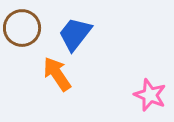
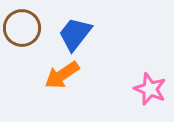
orange arrow: moved 5 px right, 1 px down; rotated 90 degrees counterclockwise
pink star: moved 6 px up
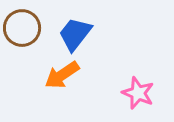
pink star: moved 12 px left, 4 px down
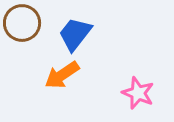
brown circle: moved 5 px up
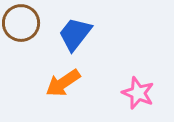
brown circle: moved 1 px left
orange arrow: moved 1 px right, 8 px down
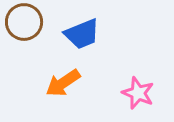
brown circle: moved 3 px right, 1 px up
blue trapezoid: moved 7 px right; rotated 150 degrees counterclockwise
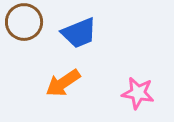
blue trapezoid: moved 3 px left, 1 px up
pink star: rotated 12 degrees counterclockwise
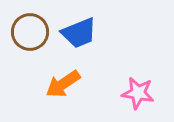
brown circle: moved 6 px right, 10 px down
orange arrow: moved 1 px down
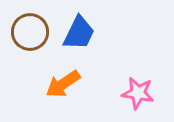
blue trapezoid: rotated 42 degrees counterclockwise
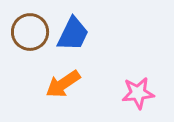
blue trapezoid: moved 6 px left, 1 px down
pink star: rotated 16 degrees counterclockwise
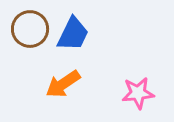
brown circle: moved 3 px up
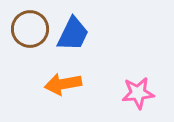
orange arrow: rotated 24 degrees clockwise
